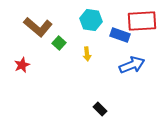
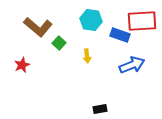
yellow arrow: moved 2 px down
black rectangle: rotated 56 degrees counterclockwise
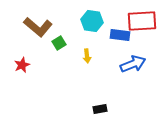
cyan hexagon: moved 1 px right, 1 px down
blue rectangle: rotated 12 degrees counterclockwise
green square: rotated 16 degrees clockwise
blue arrow: moved 1 px right, 1 px up
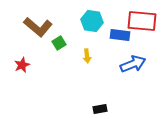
red rectangle: rotated 8 degrees clockwise
